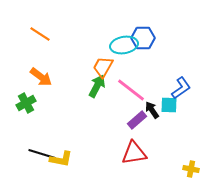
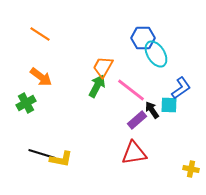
cyan ellipse: moved 32 px right, 9 px down; rotated 68 degrees clockwise
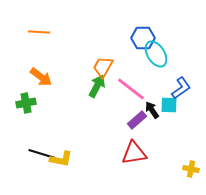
orange line: moved 1 px left, 2 px up; rotated 30 degrees counterclockwise
pink line: moved 1 px up
green cross: rotated 18 degrees clockwise
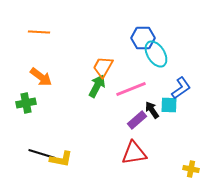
pink line: rotated 60 degrees counterclockwise
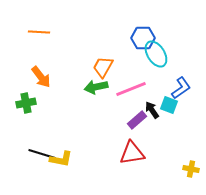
orange arrow: rotated 15 degrees clockwise
green arrow: moved 1 px left, 1 px down; rotated 130 degrees counterclockwise
cyan square: rotated 18 degrees clockwise
red triangle: moved 2 px left
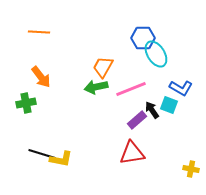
blue L-shape: rotated 65 degrees clockwise
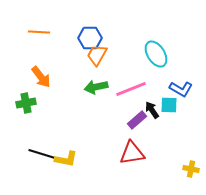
blue hexagon: moved 53 px left
orange trapezoid: moved 6 px left, 12 px up
blue L-shape: moved 1 px down
cyan square: rotated 18 degrees counterclockwise
yellow L-shape: moved 5 px right
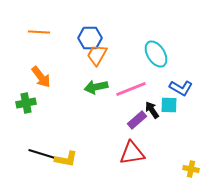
blue L-shape: moved 1 px up
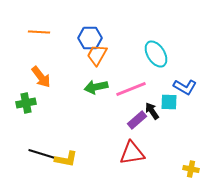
blue L-shape: moved 4 px right, 1 px up
cyan square: moved 3 px up
black arrow: moved 1 px down
